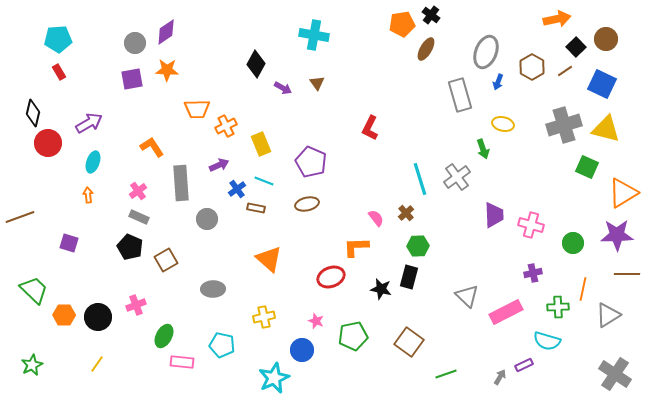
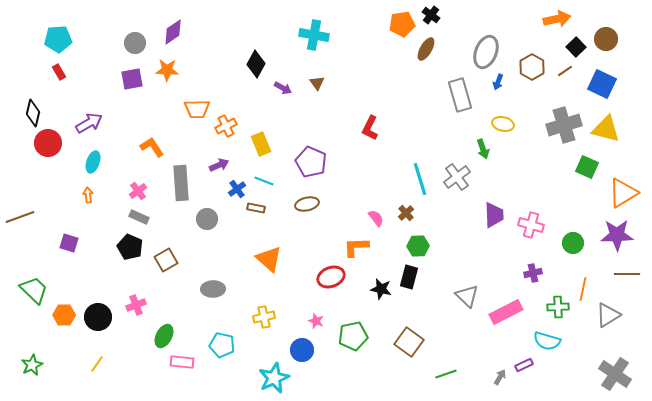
purple diamond at (166, 32): moved 7 px right
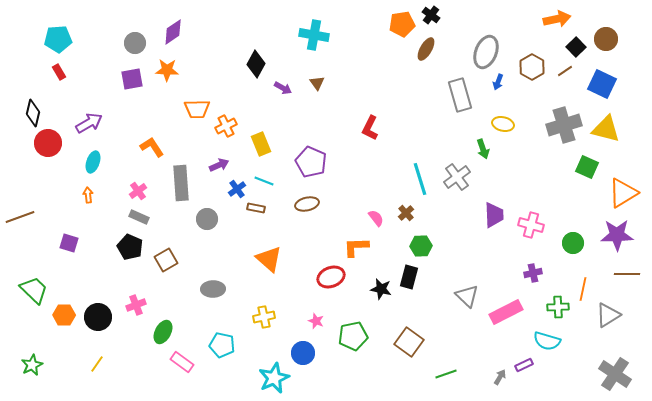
green hexagon at (418, 246): moved 3 px right
green ellipse at (164, 336): moved 1 px left, 4 px up
blue circle at (302, 350): moved 1 px right, 3 px down
pink rectangle at (182, 362): rotated 30 degrees clockwise
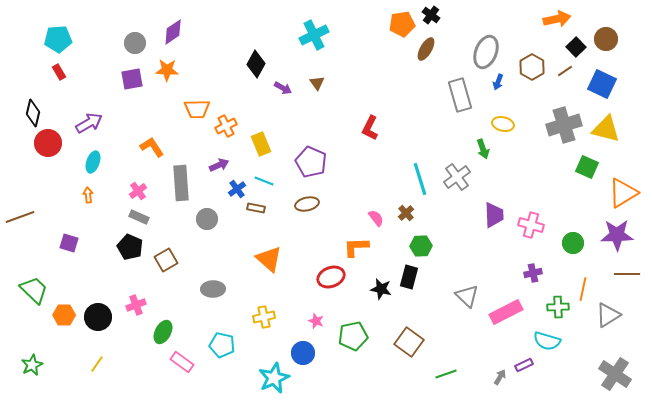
cyan cross at (314, 35): rotated 36 degrees counterclockwise
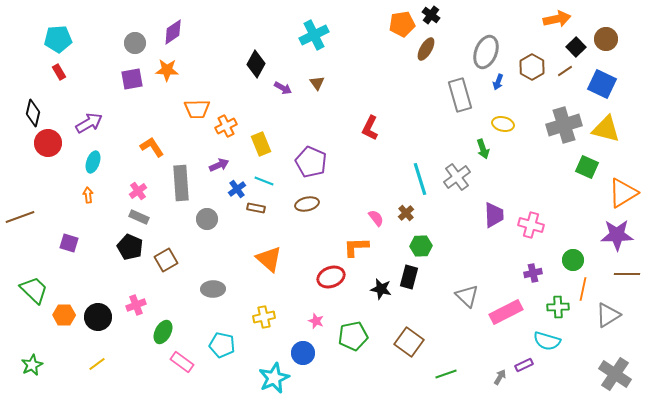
green circle at (573, 243): moved 17 px down
yellow line at (97, 364): rotated 18 degrees clockwise
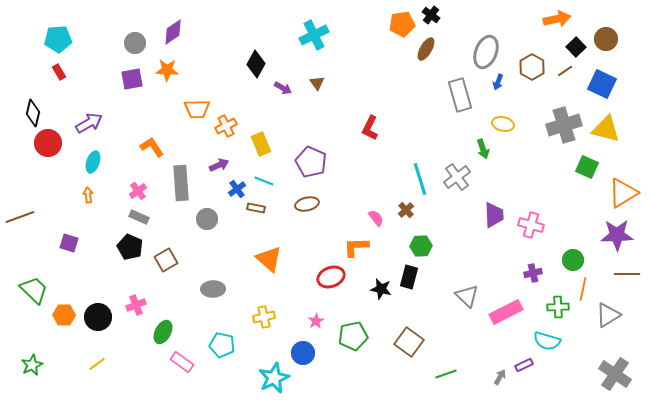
brown cross at (406, 213): moved 3 px up
pink star at (316, 321): rotated 21 degrees clockwise
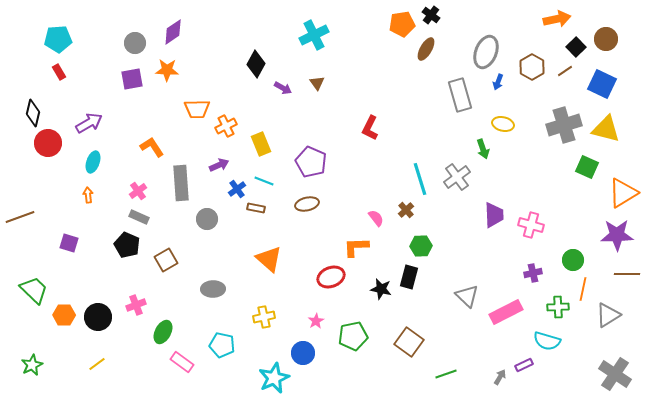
black pentagon at (130, 247): moved 3 px left, 2 px up
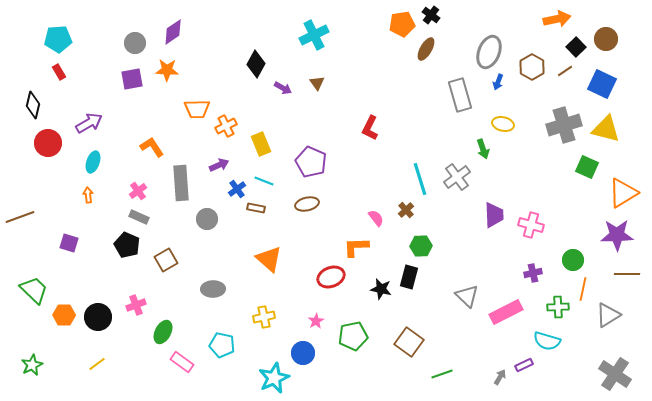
gray ellipse at (486, 52): moved 3 px right
black diamond at (33, 113): moved 8 px up
green line at (446, 374): moved 4 px left
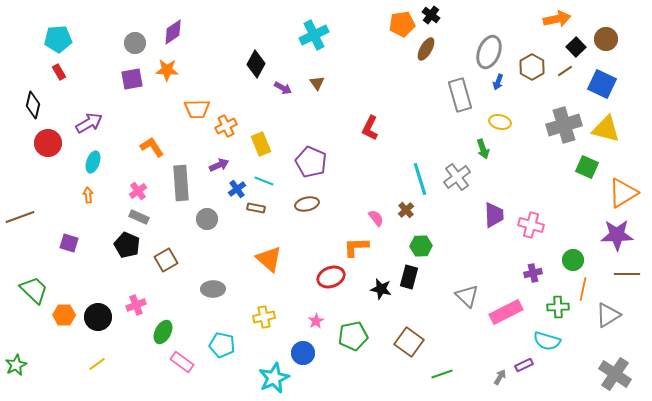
yellow ellipse at (503, 124): moved 3 px left, 2 px up
green star at (32, 365): moved 16 px left
